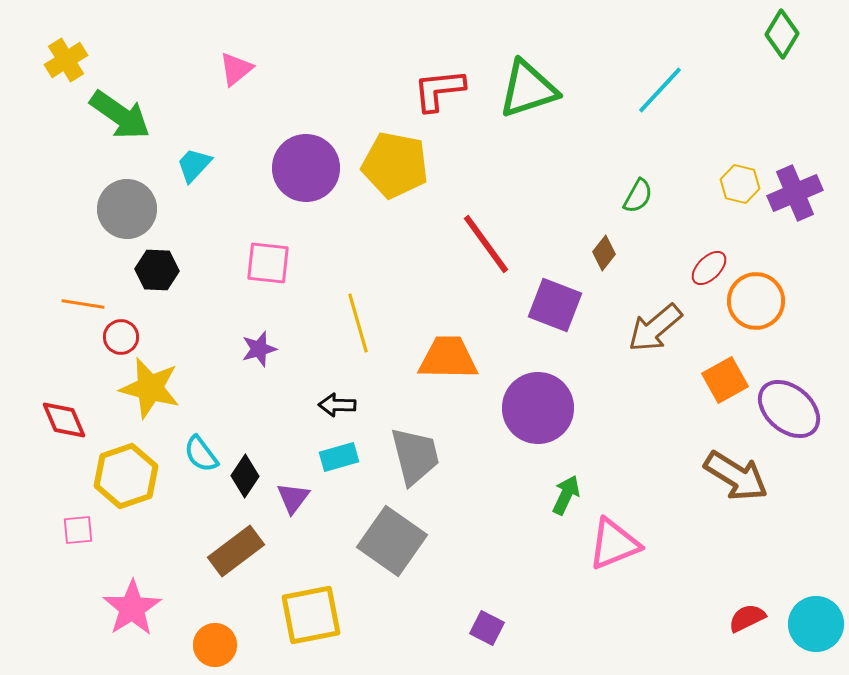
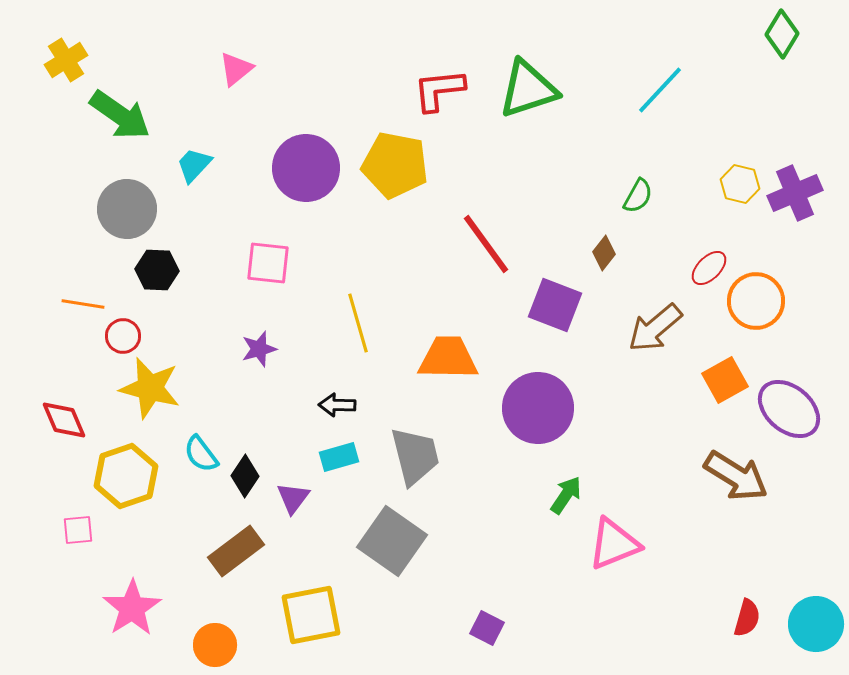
red circle at (121, 337): moved 2 px right, 1 px up
green arrow at (566, 495): rotated 9 degrees clockwise
red semicircle at (747, 618): rotated 132 degrees clockwise
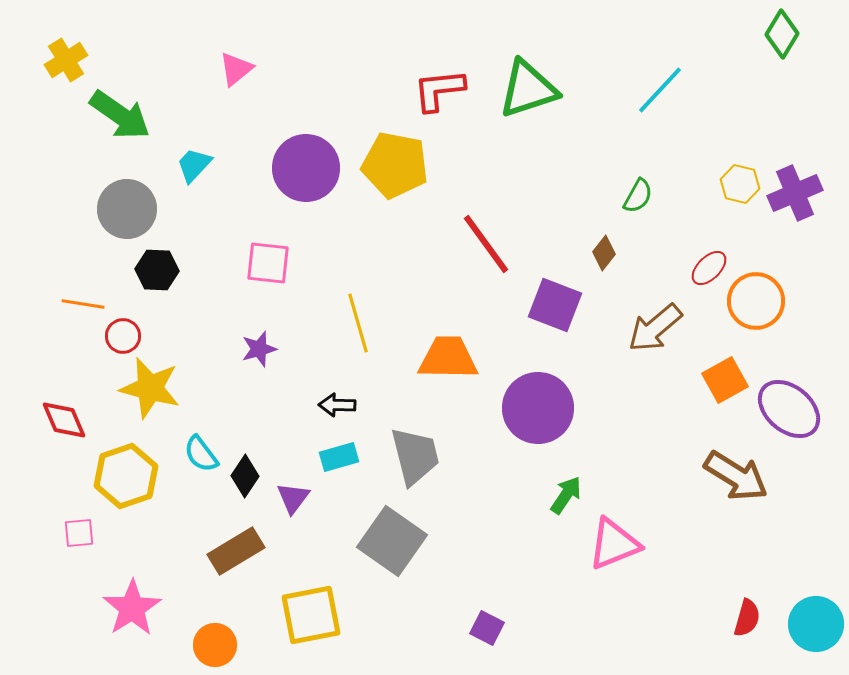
pink square at (78, 530): moved 1 px right, 3 px down
brown rectangle at (236, 551): rotated 6 degrees clockwise
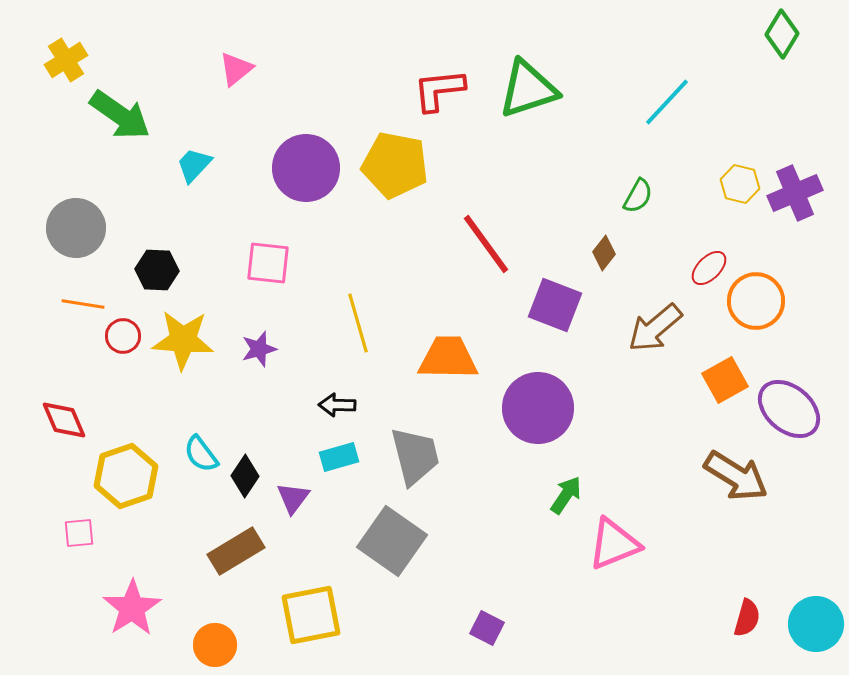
cyan line at (660, 90): moved 7 px right, 12 px down
gray circle at (127, 209): moved 51 px left, 19 px down
yellow star at (150, 388): moved 33 px right, 48 px up; rotated 10 degrees counterclockwise
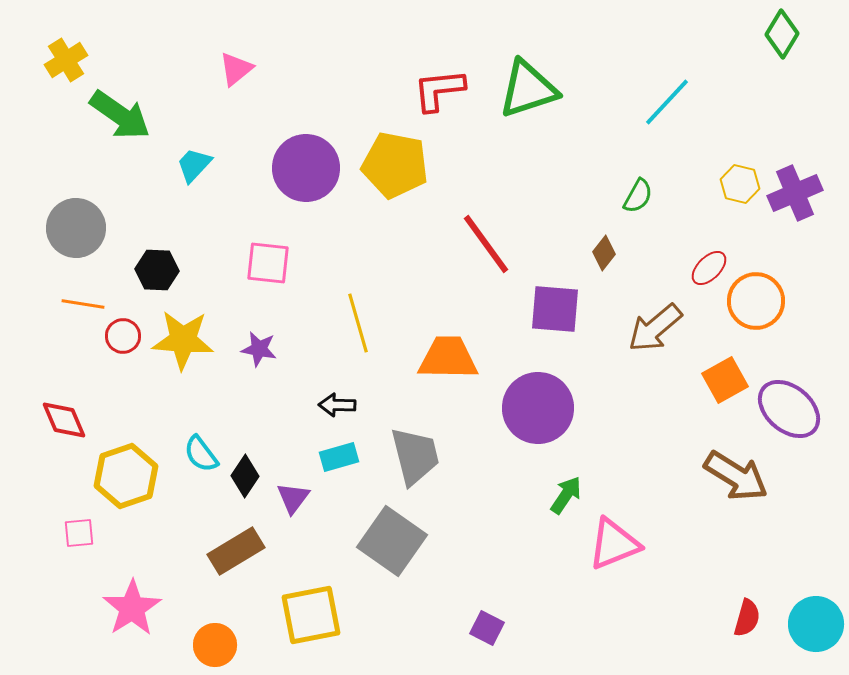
purple square at (555, 305): moved 4 px down; rotated 16 degrees counterclockwise
purple star at (259, 349): rotated 27 degrees clockwise
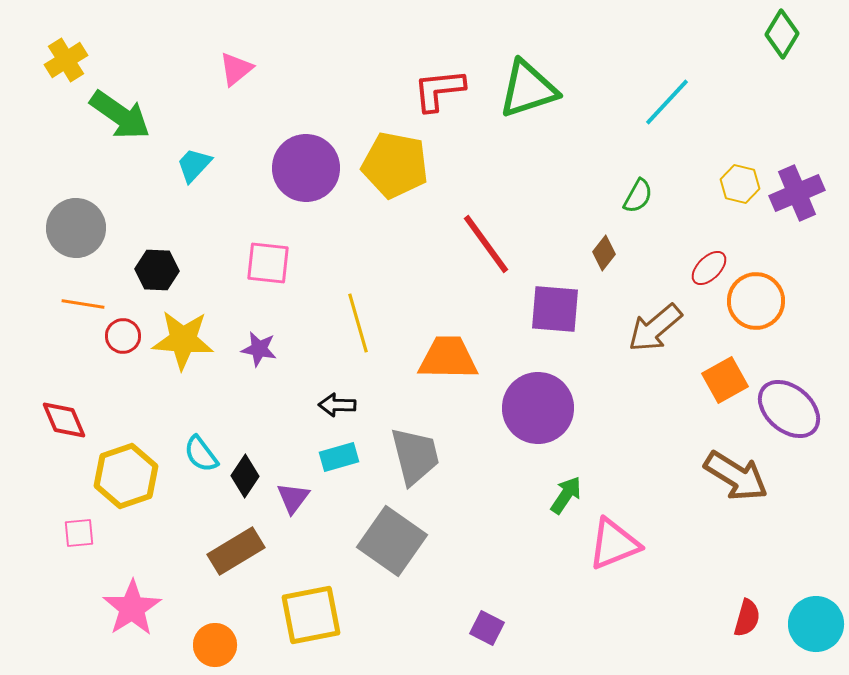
purple cross at (795, 193): moved 2 px right
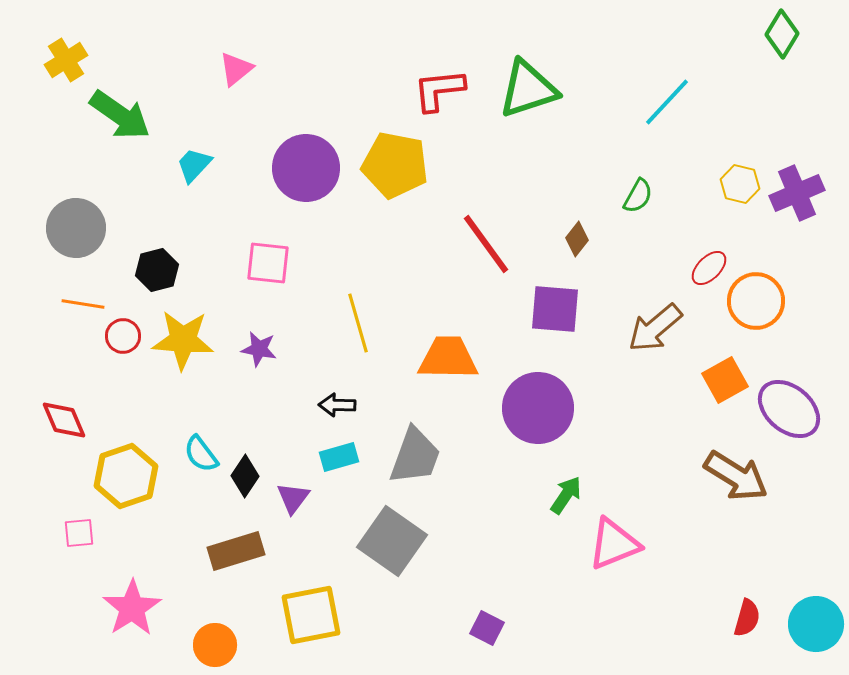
brown diamond at (604, 253): moved 27 px left, 14 px up
black hexagon at (157, 270): rotated 18 degrees counterclockwise
gray trapezoid at (415, 456): rotated 34 degrees clockwise
brown rectangle at (236, 551): rotated 14 degrees clockwise
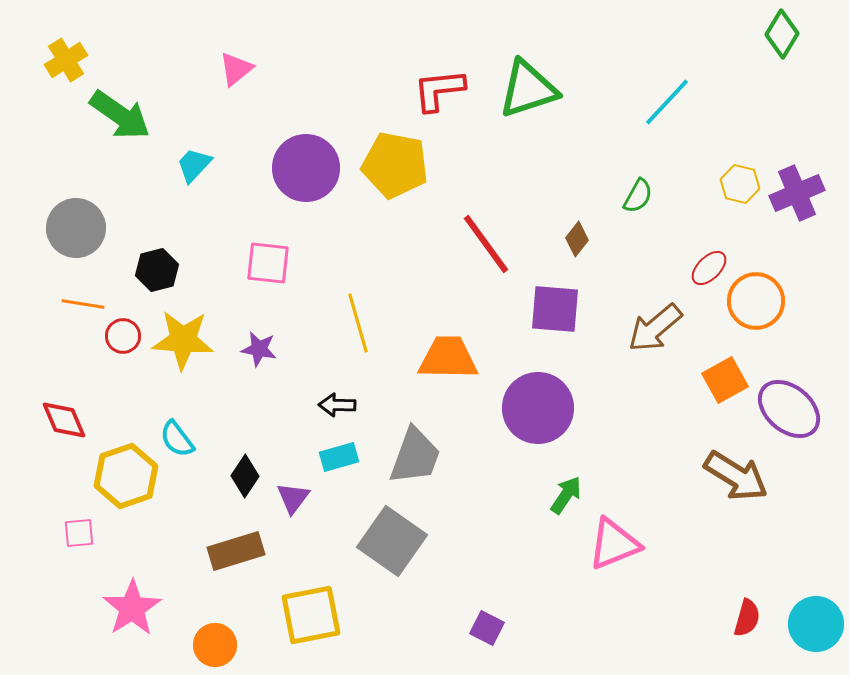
cyan semicircle at (201, 454): moved 24 px left, 15 px up
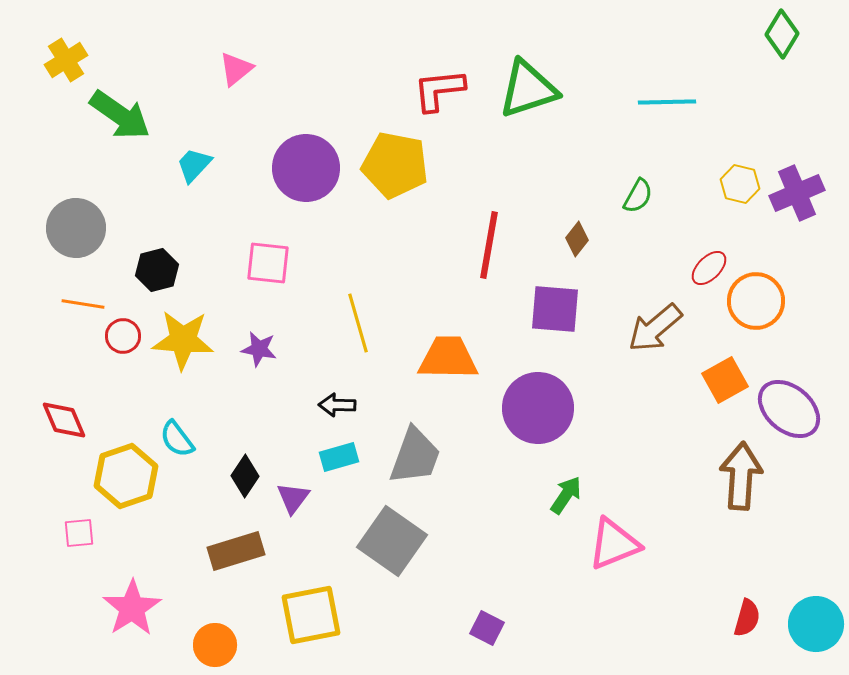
cyan line at (667, 102): rotated 46 degrees clockwise
red line at (486, 244): moved 3 px right, 1 px down; rotated 46 degrees clockwise
brown arrow at (736, 476): moved 5 px right; rotated 118 degrees counterclockwise
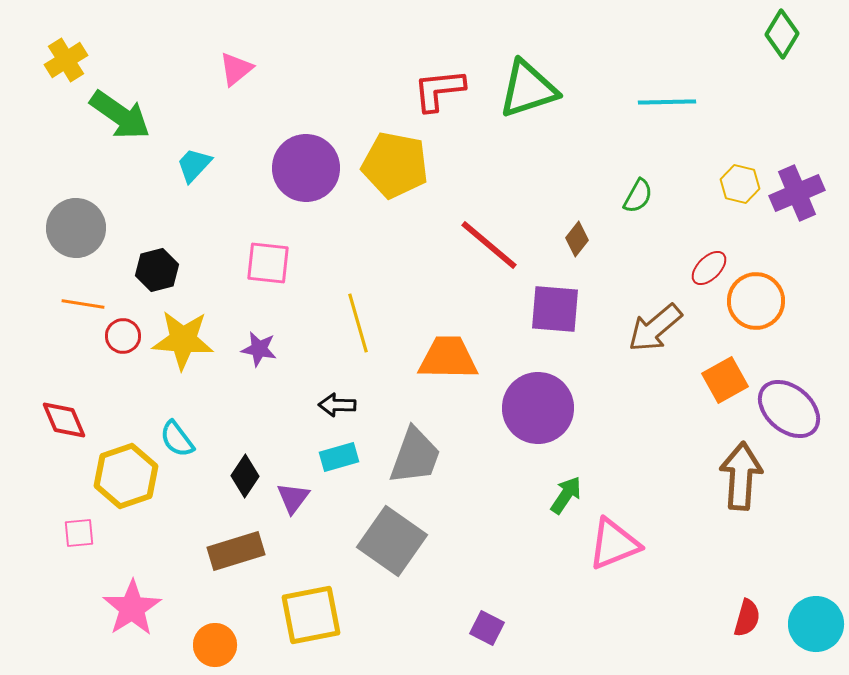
red line at (489, 245): rotated 60 degrees counterclockwise
